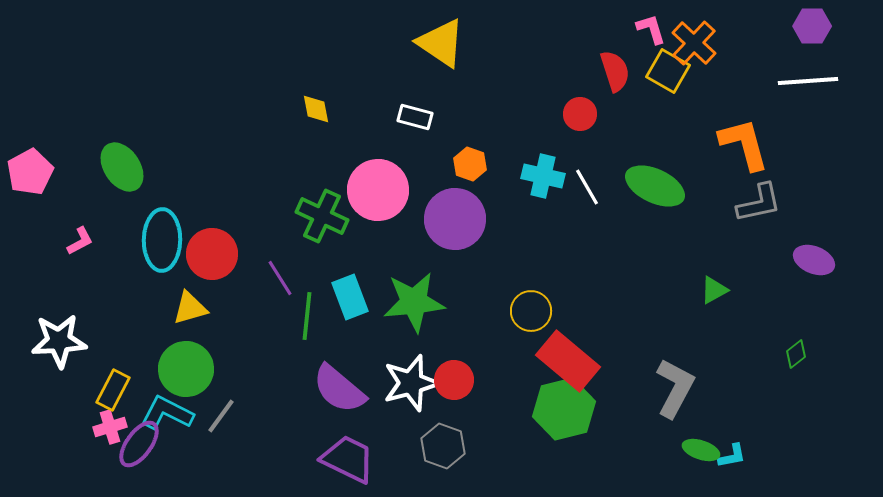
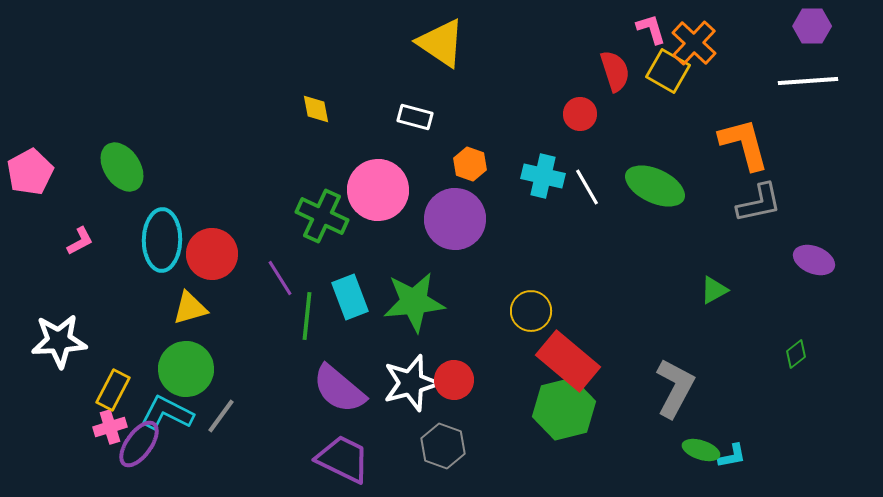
purple trapezoid at (348, 459): moved 5 px left
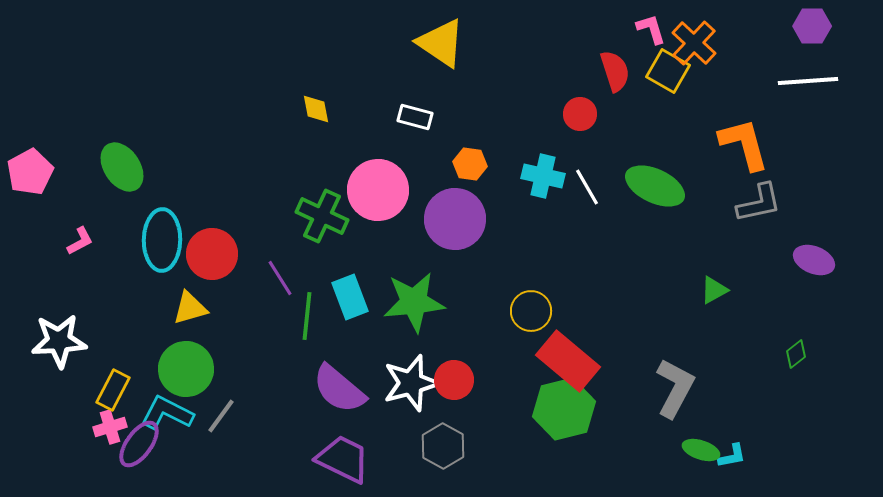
orange hexagon at (470, 164): rotated 12 degrees counterclockwise
gray hexagon at (443, 446): rotated 9 degrees clockwise
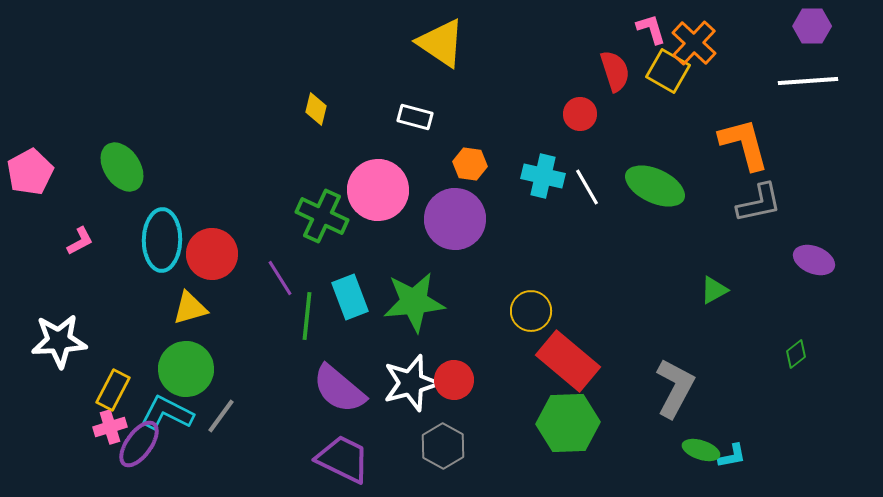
yellow diamond at (316, 109): rotated 24 degrees clockwise
green hexagon at (564, 409): moved 4 px right, 14 px down; rotated 12 degrees clockwise
